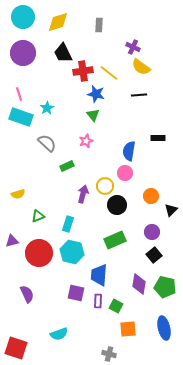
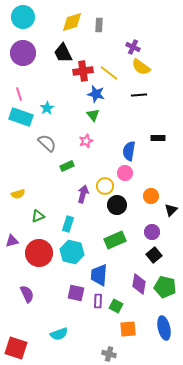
yellow diamond at (58, 22): moved 14 px right
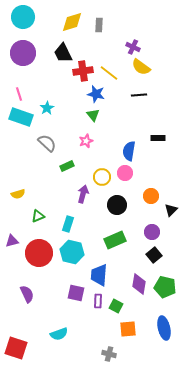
yellow circle at (105, 186): moved 3 px left, 9 px up
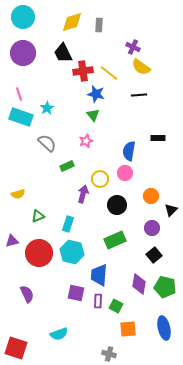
yellow circle at (102, 177): moved 2 px left, 2 px down
purple circle at (152, 232): moved 4 px up
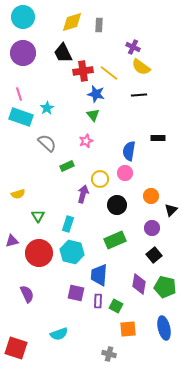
green triangle at (38, 216): rotated 40 degrees counterclockwise
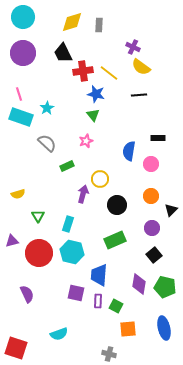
pink circle at (125, 173): moved 26 px right, 9 px up
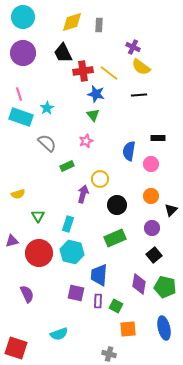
green rectangle at (115, 240): moved 2 px up
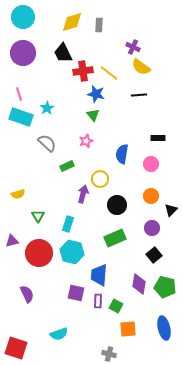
blue semicircle at (129, 151): moved 7 px left, 3 px down
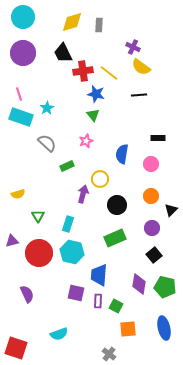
gray cross at (109, 354): rotated 24 degrees clockwise
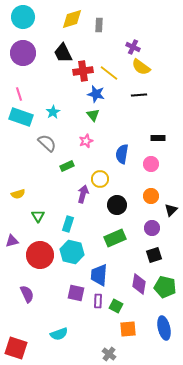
yellow diamond at (72, 22): moved 3 px up
cyan star at (47, 108): moved 6 px right, 4 px down
red circle at (39, 253): moved 1 px right, 2 px down
black square at (154, 255): rotated 21 degrees clockwise
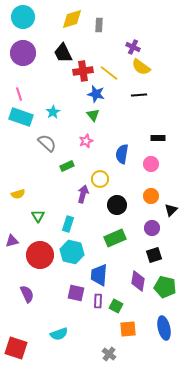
purple diamond at (139, 284): moved 1 px left, 3 px up
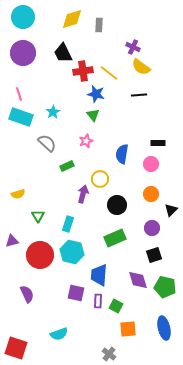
black rectangle at (158, 138): moved 5 px down
orange circle at (151, 196): moved 2 px up
purple diamond at (138, 281): moved 1 px up; rotated 25 degrees counterclockwise
